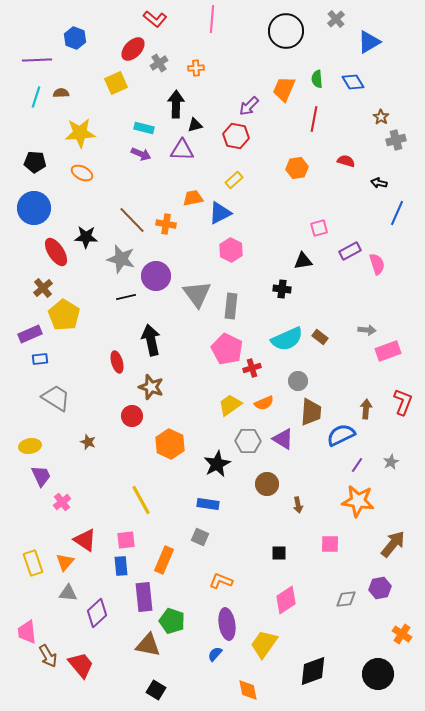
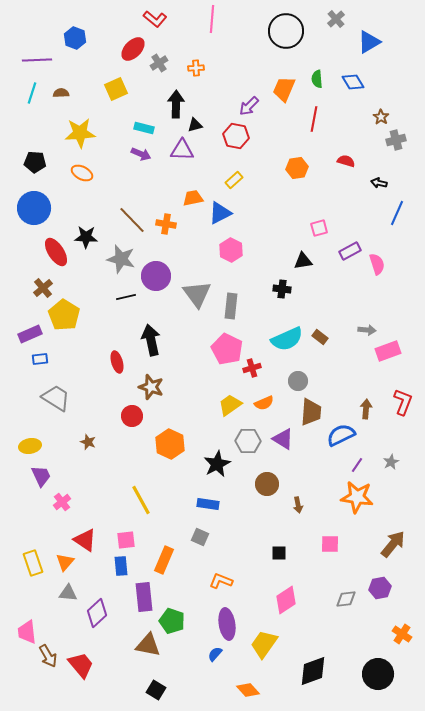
yellow square at (116, 83): moved 6 px down
cyan line at (36, 97): moved 4 px left, 4 px up
orange star at (358, 501): moved 1 px left, 4 px up
orange diamond at (248, 690): rotated 30 degrees counterclockwise
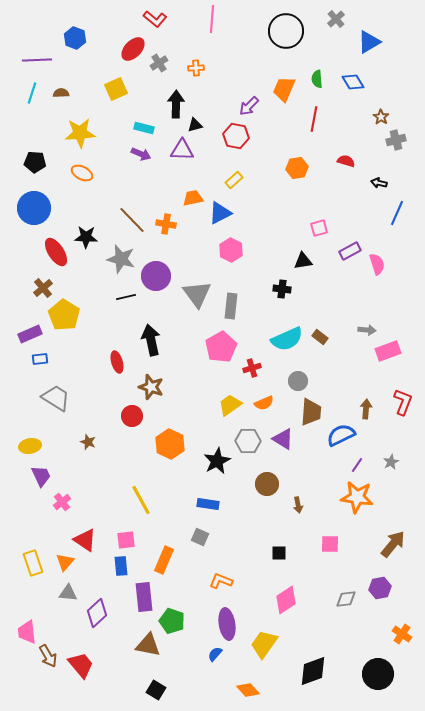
pink pentagon at (227, 349): moved 6 px left, 2 px up; rotated 16 degrees clockwise
black star at (217, 464): moved 3 px up
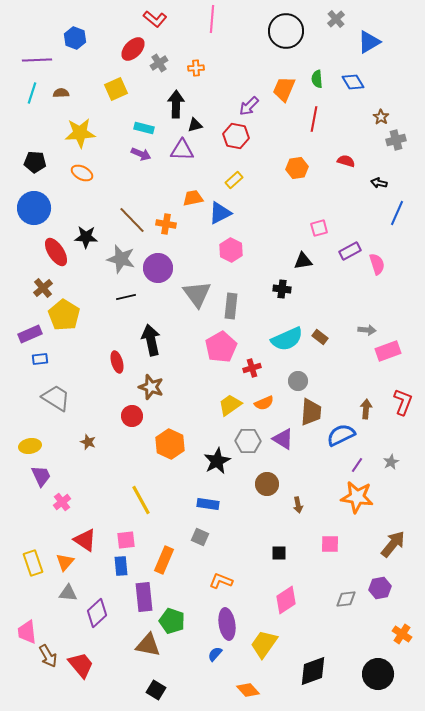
purple circle at (156, 276): moved 2 px right, 8 px up
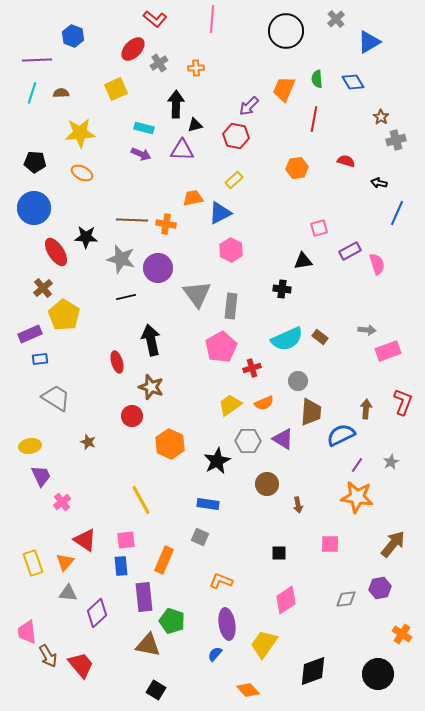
blue hexagon at (75, 38): moved 2 px left, 2 px up
brown line at (132, 220): rotated 44 degrees counterclockwise
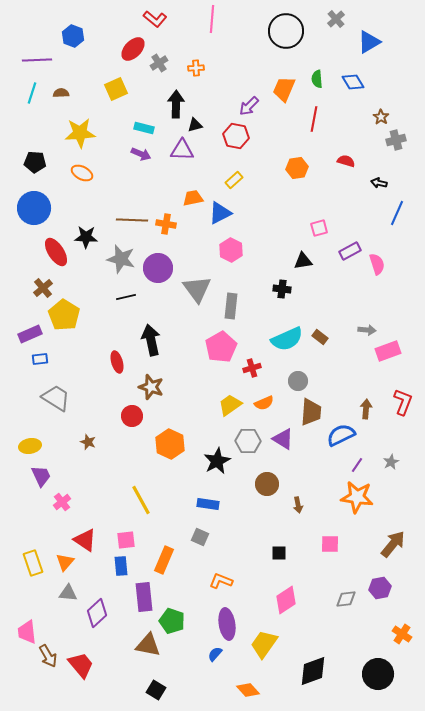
gray triangle at (197, 294): moved 5 px up
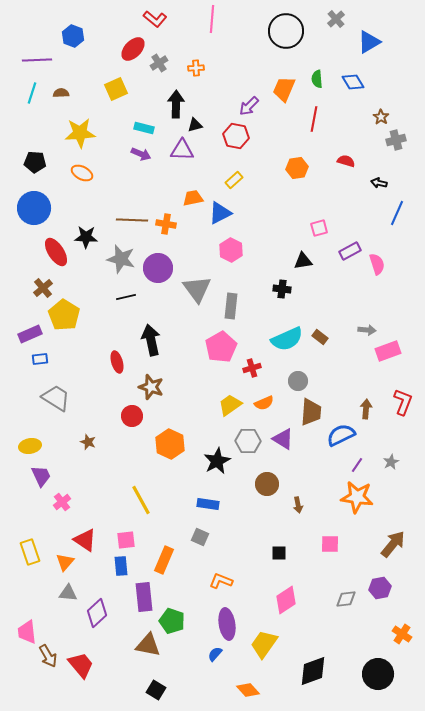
yellow rectangle at (33, 563): moved 3 px left, 11 px up
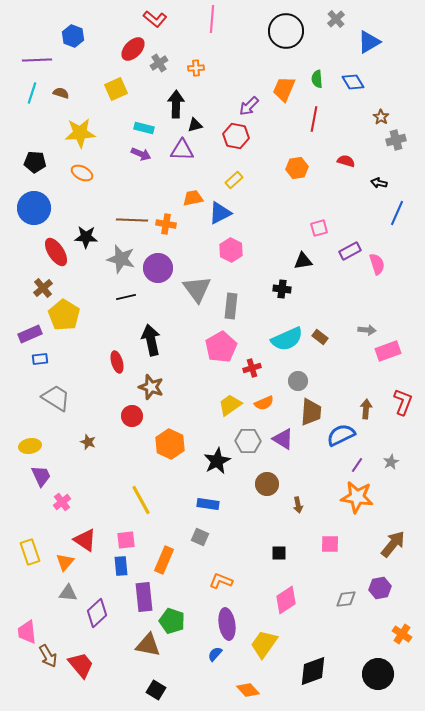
brown semicircle at (61, 93): rotated 21 degrees clockwise
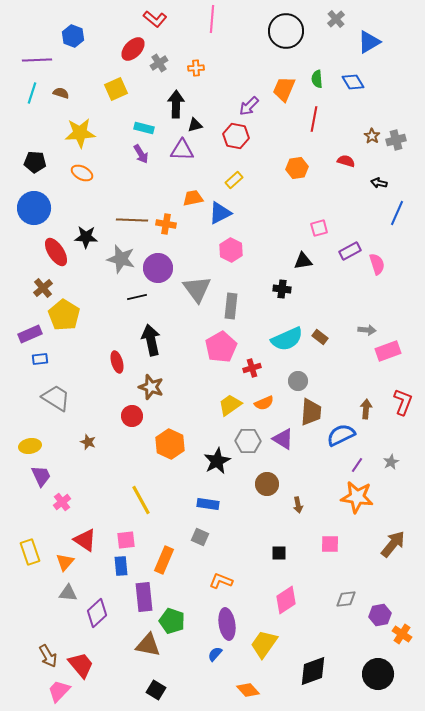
brown star at (381, 117): moved 9 px left, 19 px down
purple arrow at (141, 154): rotated 36 degrees clockwise
black line at (126, 297): moved 11 px right
purple hexagon at (380, 588): moved 27 px down
pink trapezoid at (27, 632): moved 32 px right, 59 px down; rotated 50 degrees clockwise
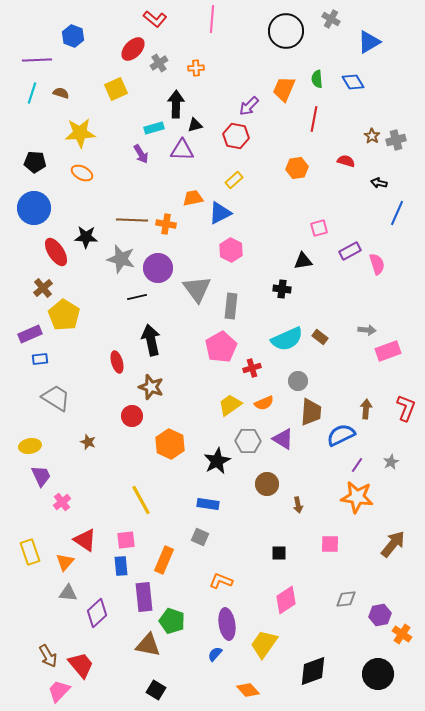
gray cross at (336, 19): moved 5 px left; rotated 18 degrees counterclockwise
cyan rectangle at (144, 128): moved 10 px right; rotated 30 degrees counterclockwise
red L-shape at (403, 402): moved 3 px right, 6 px down
